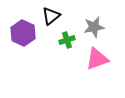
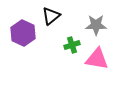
gray star: moved 2 px right, 2 px up; rotated 10 degrees clockwise
green cross: moved 5 px right, 5 px down
pink triangle: rotated 30 degrees clockwise
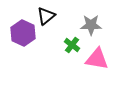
black triangle: moved 5 px left
gray star: moved 5 px left
green cross: rotated 35 degrees counterclockwise
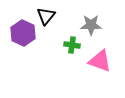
black triangle: rotated 12 degrees counterclockwise
green cross: rotated 28 degrees counterclockwise
pink triangle: moved 3 px right, 2 px down; rotated 10 degrees clockwise
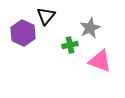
gray star: moved 1 px left, 3 px down; rotated 25 degrees counterclockwise
green cross: moved 2 px left; rotated 21 degrees counterclockwise
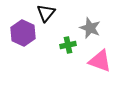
black triangle: moved 3 px up
gray star: rotated 25 degrees counterclockwise
green cross: moved 2 px left
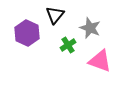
black triangle: moved 9 px right, 2 px down
purple hexagon: moved 4 px right
green cross: rotated 21 degrees counterclockwise
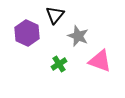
gray star: moved 12 px left, 8 px down
green cross: moved 9 px left, 19 px down
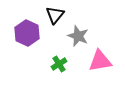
pink triangle: rotated 30 degrees counterclockwise
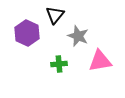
green cross: rotated 28 degrees clockwise
